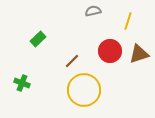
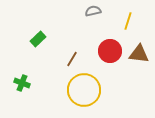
brown triangle: rotated 25 degrees clockwise
brown line: moved 2 px up; rotated 14 degrees counterclockwise
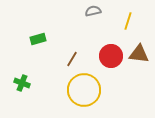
green rectangle: rotated 28 degrees clockwise
red circle: moved 1 px right, 5 px down
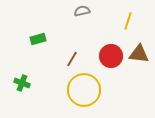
gray semicircle: moved 11 px left
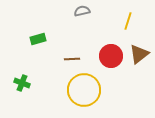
brown triangle: rotated 45 degrees counterclockwise
brown line: rotated 56 degrees clockwise
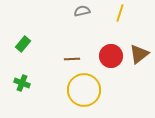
yellow line: moved 8 px left, 8 px up
green rectangle: moved 15 px left, 5 px down; rotated 35 degrees counterclockwise
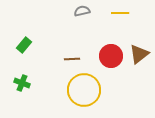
yellow line: rotated 72 degrees clockwise
green rectangle: moved 1 px right, 1 px down
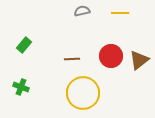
brown triangle: moved 6 px down
green cross: moved 1 px left, 4 px down
yellow circle: moved 1 px left, 3 px down
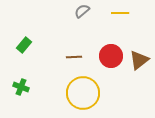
gray semicircle: rotated 28 degrees counterclockwise
brown line: moved 2 px right, 2 px up
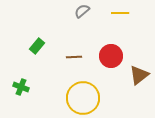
green rectangle: moved 13 px right, 1 px down
brown triangle: moved 15 px down
yellow circle: moved 5 px down
